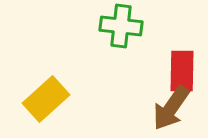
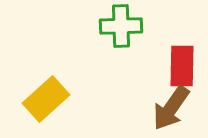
green cross: rotated 9 degrees counterclockwise
red rectangle: moved 5 px up
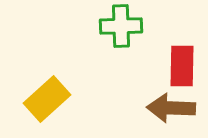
yellow rectangle: moved 1 px right
brown arrow: rotated 57 degrees clockwise
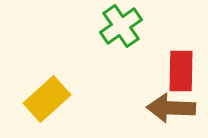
green cross: rotated 33 degrees counterclockwise
red rectangle: moved 1 px left, 5 px down
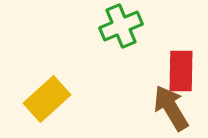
green cross: rotated 12 degrees clockwise
brown arrow: rotated 57 degrees clockwise
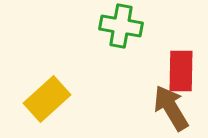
green cross: rotated 33 degrees clockwise
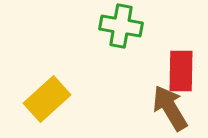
brown arrow: moved 1 px left
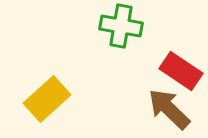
red rectangle: rotated 57 degrees counterclockwise
brown arrow: moved 1 px left, 1 px down; rotated 15 degrees counterclockwise
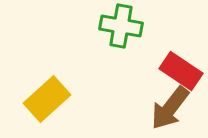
brown arrow: moved 1 px right, 1 px up; rotated 96 degrees counterclockwise
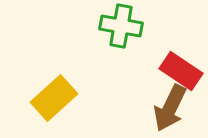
yellow rectangle: moved 7 px right, 1 px up
brown arrow: rotated 12 degrees counterclockwise
